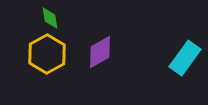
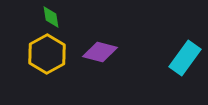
green diamond: moved 1 px right, 1 px up
purple diamond: rotated 44 degrees clockwise
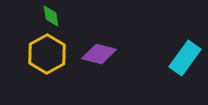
green diamond: moved 1 px up
purple diamond: moved 1 px left, 2 px down
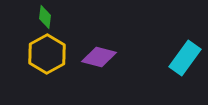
green diamond: moved 6 px left, 1 px down; rotated 15 degrees clockwise
purple diamond: moved 3 px down
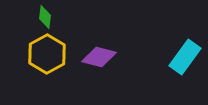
cyan rectangle: moved 1 px up
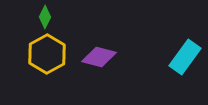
green diamond: rotated 20 degrees clockwise
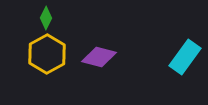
green diamond: moved 1 px right, 1 px down
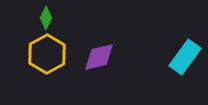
purple diamond: rotated 28 degrees counterclockwise
